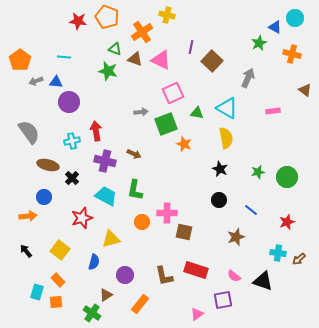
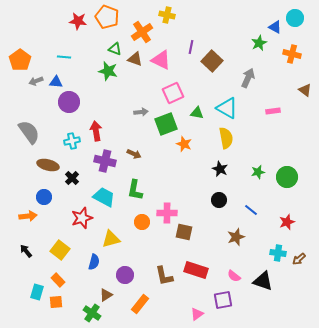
cyan trapezoid at (106, 196): moved 2 px left, 1 px down
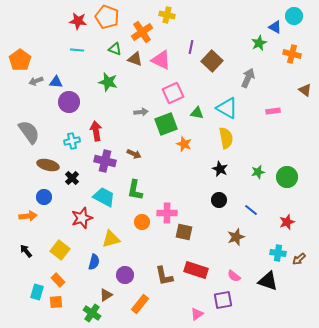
cyan circle at (295, 18): moved 1 px left, 2 px up
cyan line at (64, 57): moved 13 px right, 7 px up
green star at (108, 71): moved 11 px down
black triangle at (263, 281): moved 5 px right
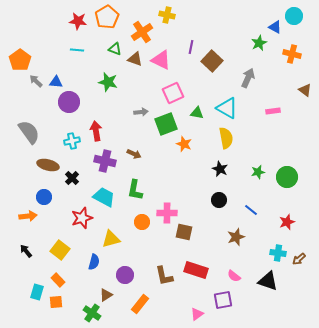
orange pentagon at (107, 17): rotated 20 degrees clockwise
gray arrow at (36, 81): rotated 64 degrees clockwise
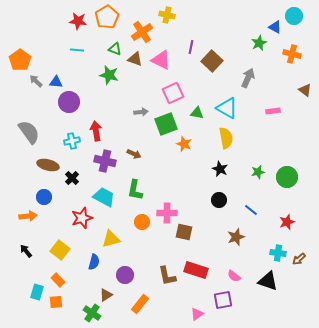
green star at (108, 82): moved 1 px right, 7 px up
brown L-shape at (164, 276): moved 3 px right
